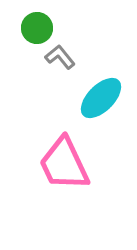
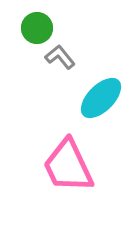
pink trapezoid: moved 4 px right, 2 px down
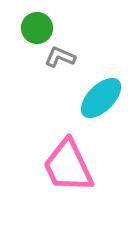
gray L-shape: rotated 28 degrees counterclockwise
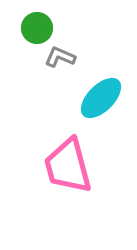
pink trapezoid: rotated 10 degrees clockwise
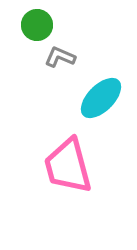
green circle: moved 3 px up
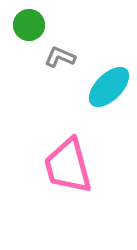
green circle: moved 8 px left
cyan ellipse: moved 8 px right, 11 px up
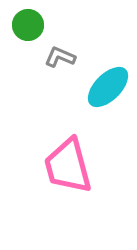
green circle: moved 1 px left
cyan ellipse: moved 1 px left
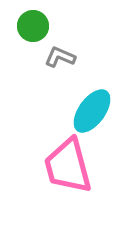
green circle: moved 5 px right, 1 px down
cyan ellipse: moved 16 px left, 24 px down; rotated 9 degrees counterclockwise
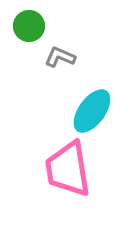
green circle: moved 4 px left
pink trapezoid: moved 3 px down; rotated 6 degrees clockwise
